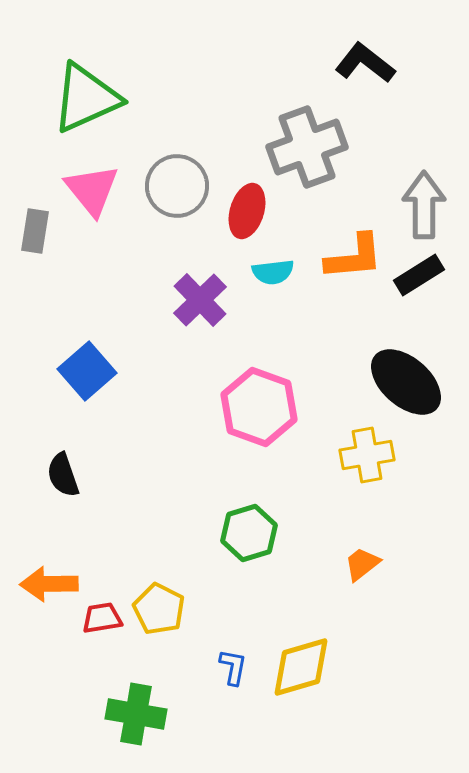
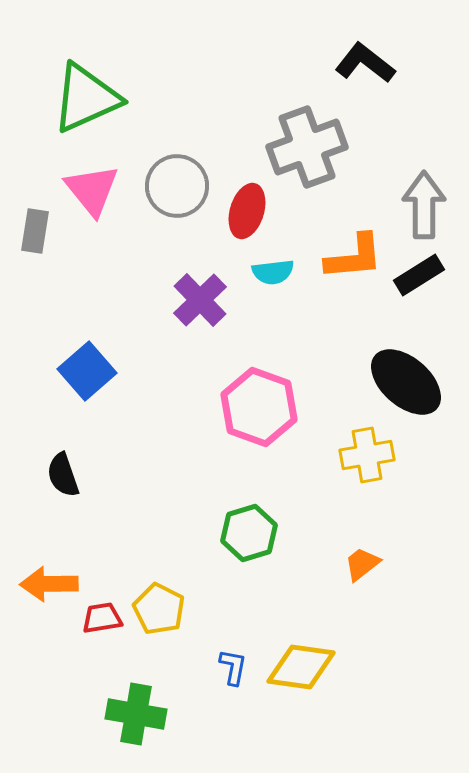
yellow diamond: rotated 24 degrees clockwise
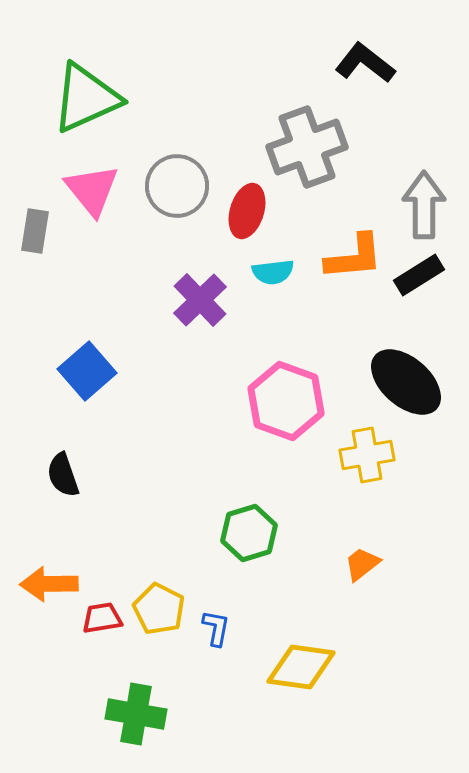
pink hexagon: moved 27 px right, 6 px up
blue L-shape: moved 17 px left, 39 px up
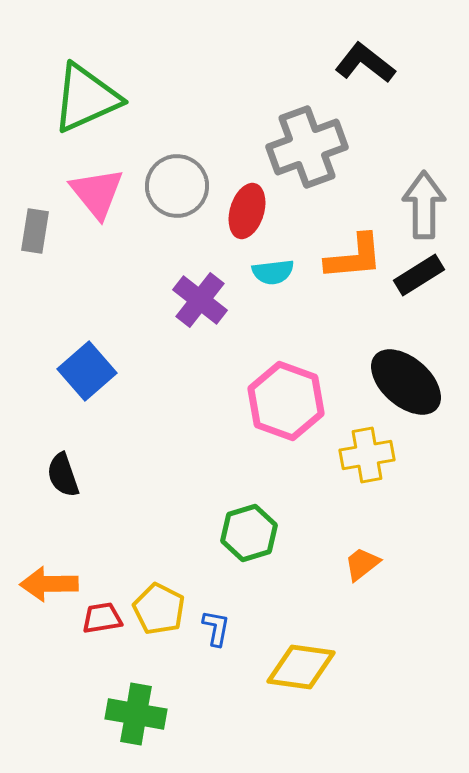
pink triangle: moved 5 px right, 3 px down
purple cross: rotated 8 degrees counterclockwise
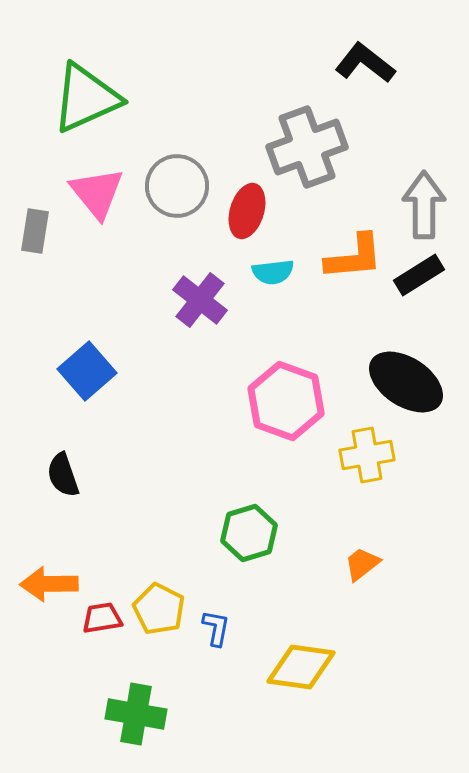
black ellipse: rotated 8 degrees counterclockwise
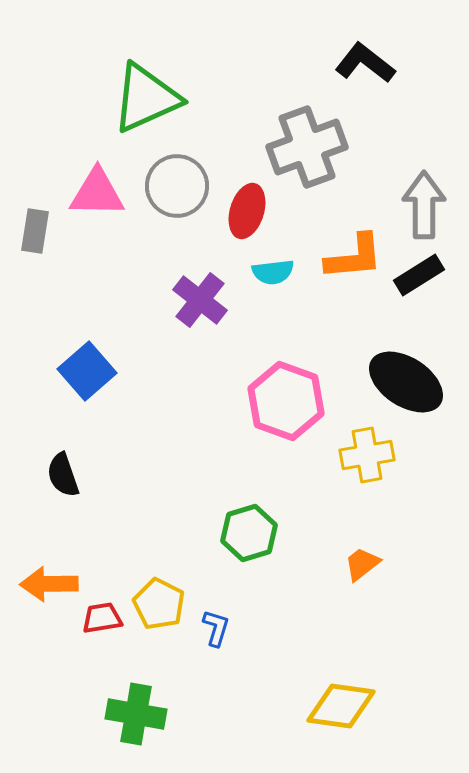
green triangle: moved 60 px right
pink triangle: rotated 50 degrees counterclockwise
yellow pentagon: moved 5 px up
blue L-shape: rotated 6 degrees clockwise
yellow diamond: moved 40 px right, 39 px down
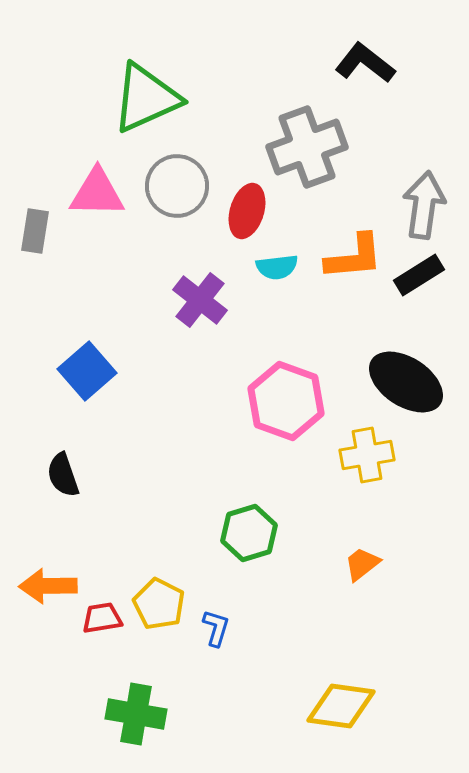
gray arrow: rotated 8 degrees clockwise
cyan semicircle: moved 4 px right, 5 px up
orange arrow: moved 1 px left, 2 px down
